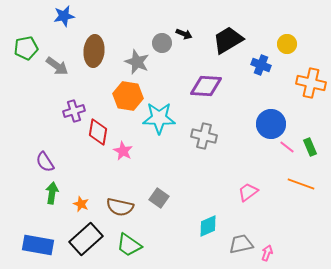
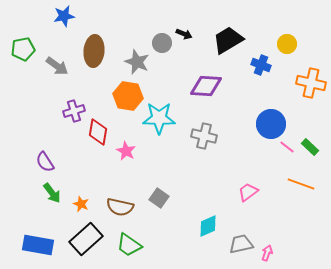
green pentagon: moved 3 px left, 1 px down
green rectangle: rotated 24 degrees counterclockwise
pink star: moved 3 px right
green arrow: rotated 135 degrees clockwise
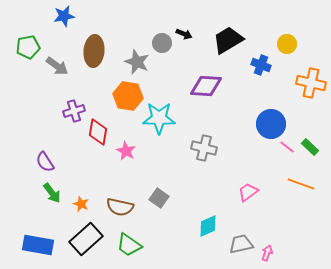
green pentagon: moved 5 px right, 2 px up
gray cross: moved 12 px down
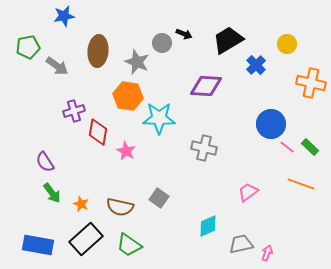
brown ellipse: moved 4 px right
blue cross: moved 5 px left; rotated 24 degrees clockwise
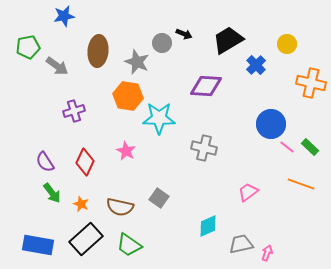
red diamond: moved 13 px left, 30 px down; rotated 16 degrees clockwise
